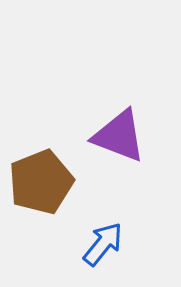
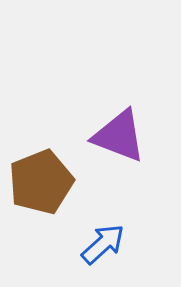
blue arrow: rotated 9 degrees clockwise
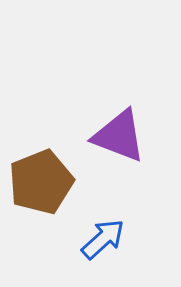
blue arrow: moved 5 px up
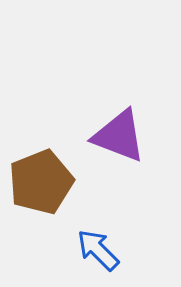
blue arrow: moved 5 px left, 11 px down; rotated 93 degrees counterclockwise
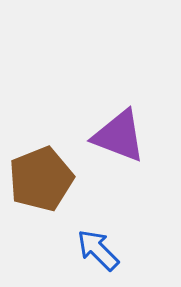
brown pentagon: moved 3 px up
